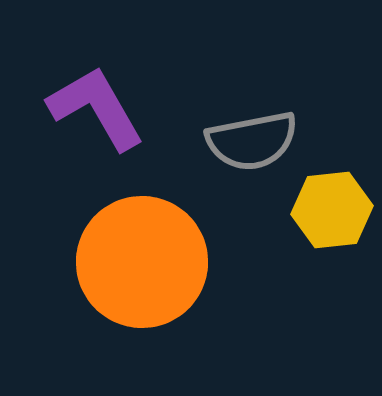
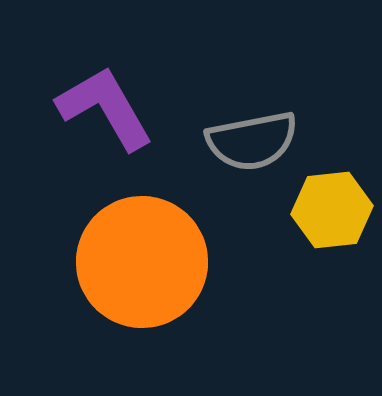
purple L-shape: moved 9 px right
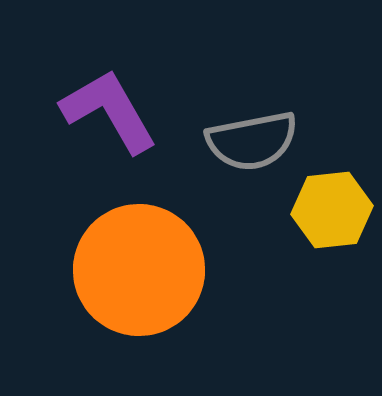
purple L-shape: moved 4 px right, 3 px down
orange circle: moved 3 px left, 8 px down
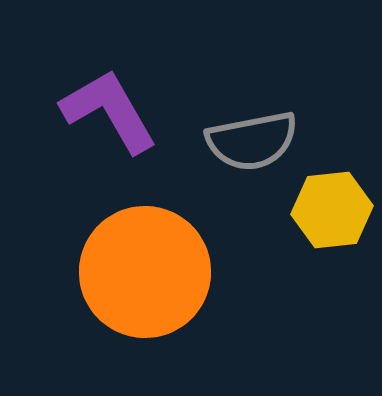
orange circle: moved 6 px right, 2 px down
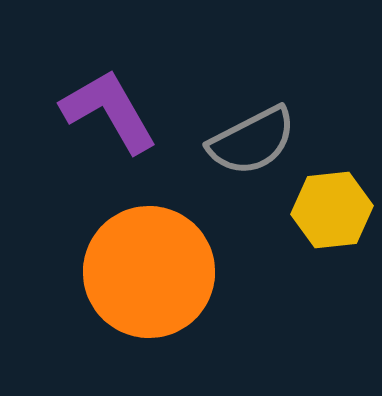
gray semicircle: rotated 16 degrees counterclockwise
orange circle: moved 4 px right
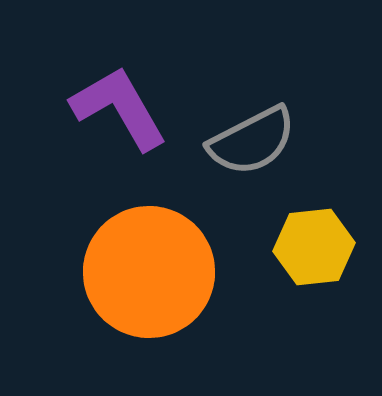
purple L-shape: moved 10 px right, 3 px up
yellow hexagon: moved 18 px left, 37 px down
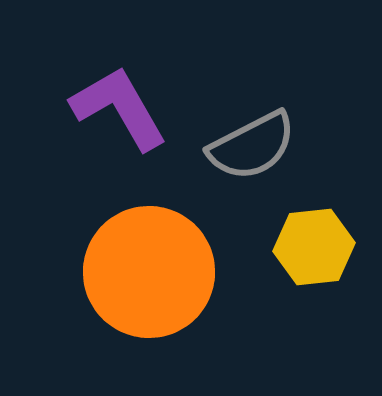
gray semicircle: moved 5 px down
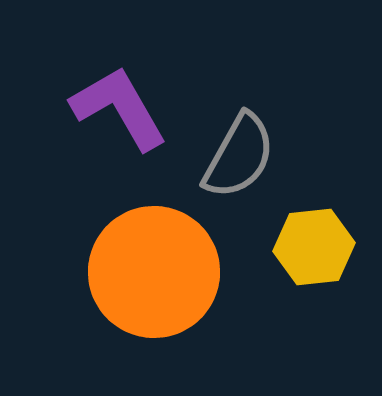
gray semicircle: moved 13 px left, 10 px down; rotated 34 degrees counterclockwise
orange circle: moved 5 px right
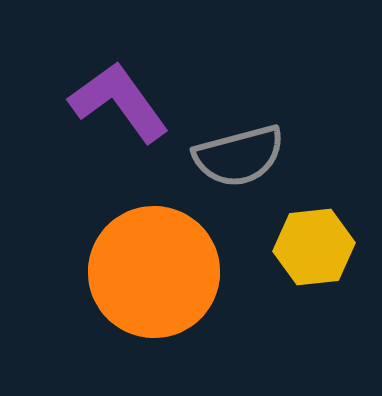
purple L-shape: moved 6 px up; rotated 6 degrees counterclockwise
gray semicircle: rotated 46 degrees clockwise
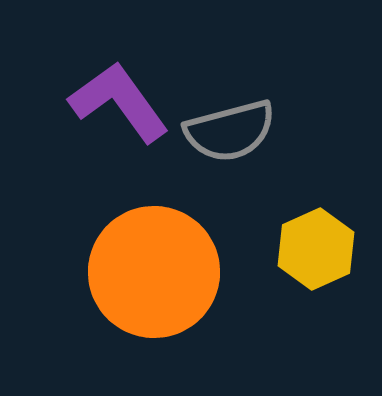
gray semicircle: moved 9 px left, 25 px up
yellow hexagon: moved 2 px right, 2 px down; rotated 18 degrees counterclockwise
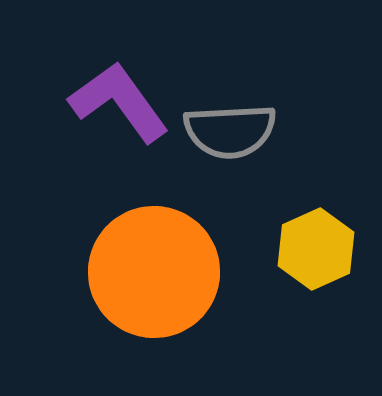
gray semicircle: rotated 12 degrees clockwise
